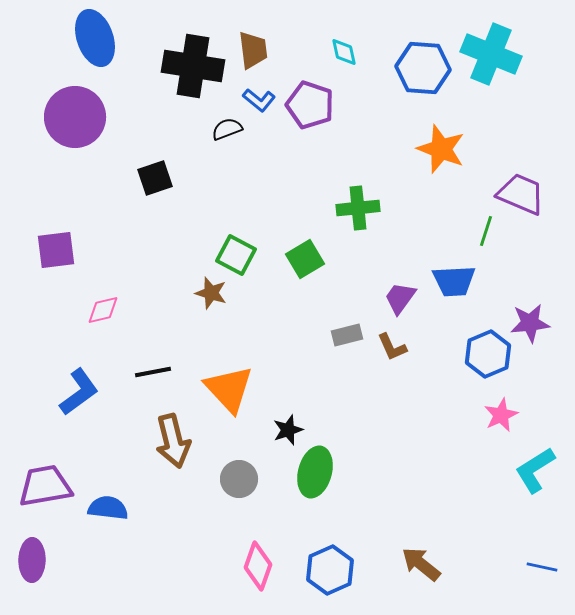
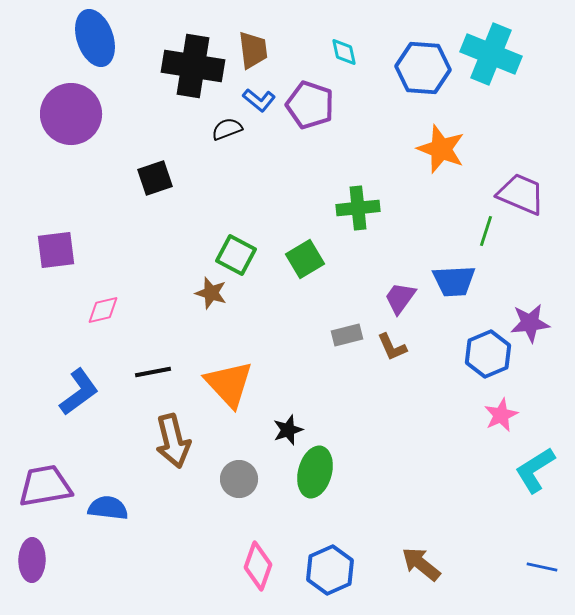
purple circle at (75, 117): moved 4 px left, 3 px up
orange triangle at (229, 389): moved 5 px up
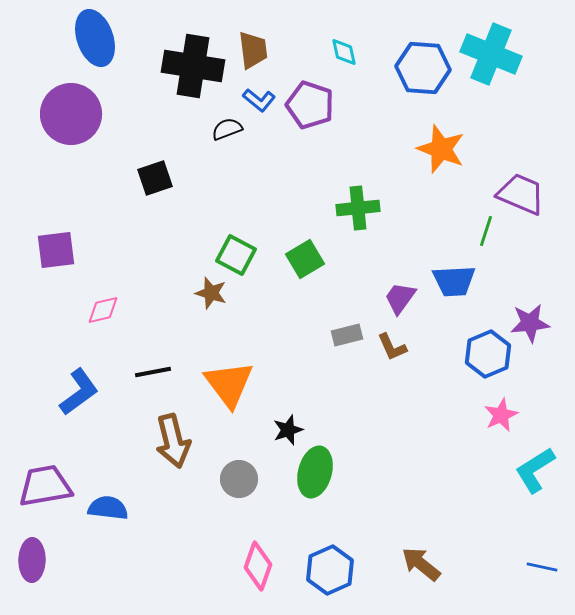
orange triangle at (229, 384): rotated 6 degrees clockwise
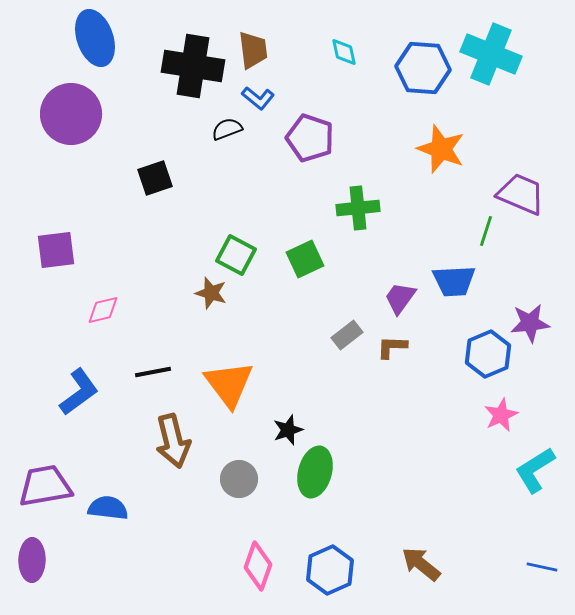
blue L-shape at (259, 100): moved 1 px left, 2 px up
purple pentagon at (310, 105): moved 33 px down
green square at (305, 259): rotated 6 degrees clockwise
gray rectangle at (347, 335): rotated 24 degrees counterclockwise
brown L-shape at (392, 347): rotated 116 degrees clockwise
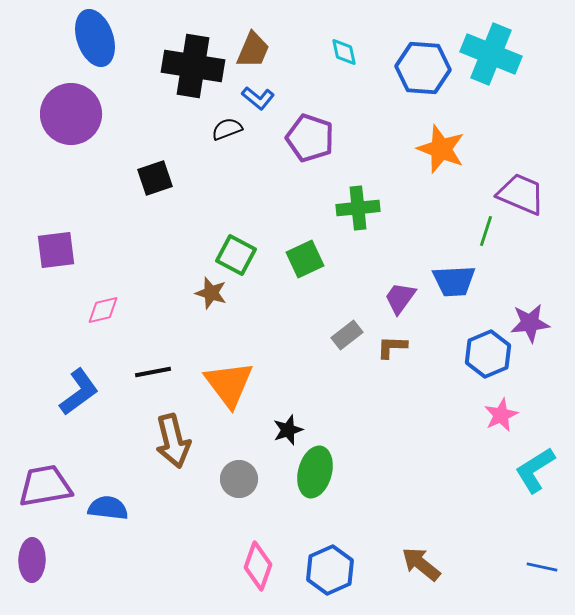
brown trapezoid at (253, 50): rotated 30 degrees clockwise
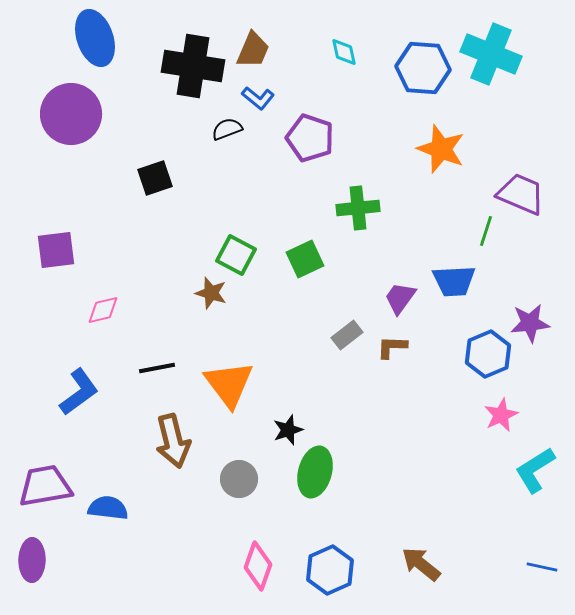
black line at (153, 372): moved 4 px right, 4 px up
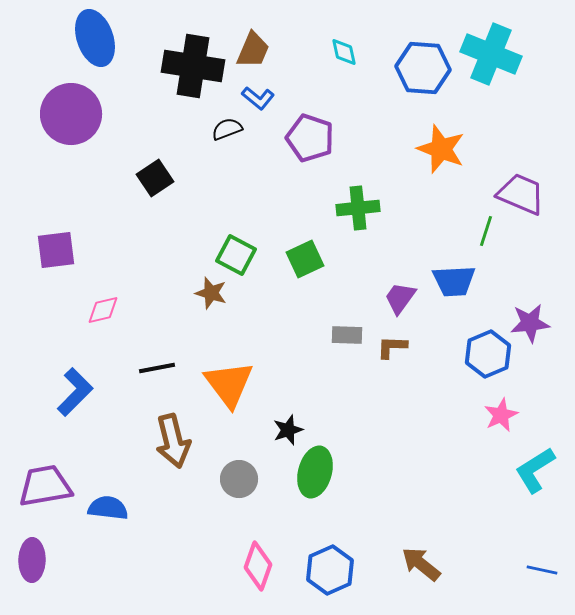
black square at (155, 178): rotated 15 degrees counterclockwise
gray rectangle at (347, 335): rotated 40 degrees clockwise
blue L-shape at (79, 392): moved 4 px left; rotated 9 degrees counterclockwise
blue line at (542, 567): moved 3 px down
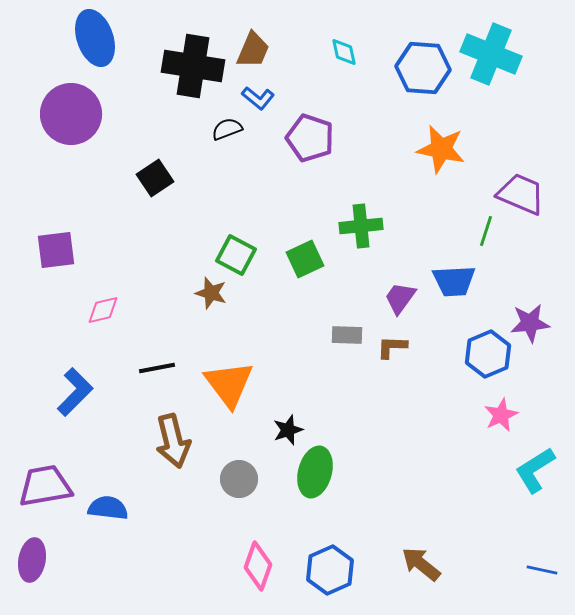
orange star at (441, 149): rotated 9 degrees counterclockwise
green cross at (358, 208): moved 3 px right, 18 px down
purple ellipse at (32, 560): rotated 9 degrees clockwise
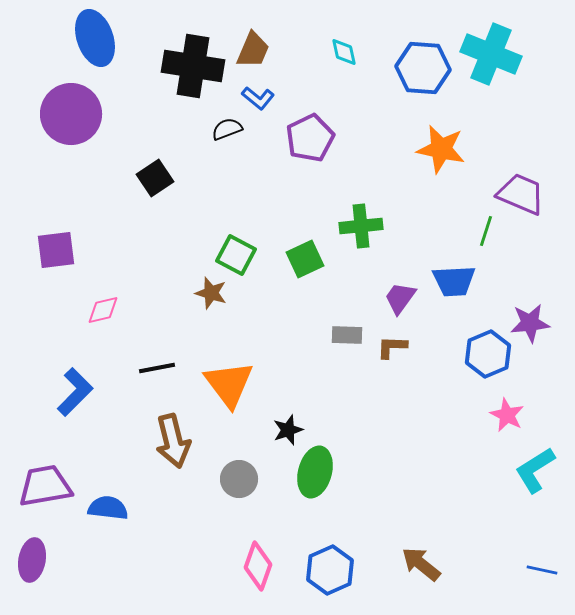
purple pentagon at (310, 138): rotated 27 degrees clockwise
pink star at (501, 415): moved 6 px right; rotated 20 degrees counterclockwise
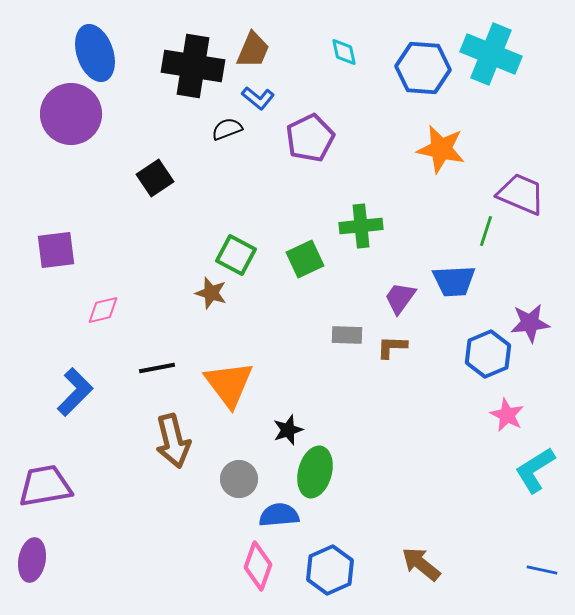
blue ellipse at (95, 38): moved 15 px down
blue semicircle at (108, 508): moved 171 px right, 7 px down; rotated 12 degrees counterclockwise
